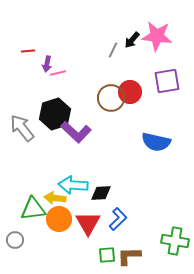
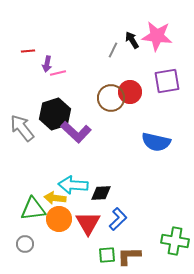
black arrow: rotated 108 degrees clockwise
gray circle: moved 10 px right, 4 px down
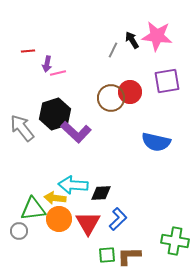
gray circle: moved 6 px left, 13 px up
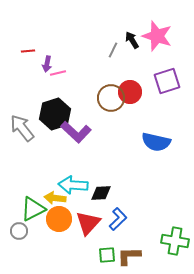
pink star: rotated 12 degrees clockwise
purple square: rotated 8 degrees counterclockwise
green triangle: rotated 20 degrees counterclockwise
red triangle: rotated 12 degrees clockwise
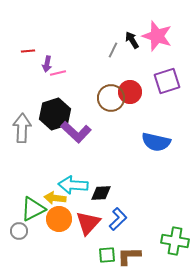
gray arrow: rotated 40 degrees clockwise
